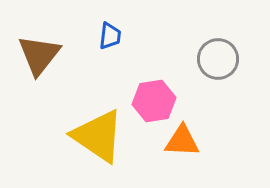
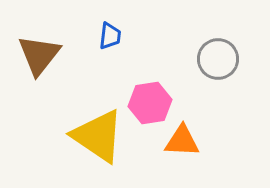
pink hexagon: moved 4 px left, 2 px down
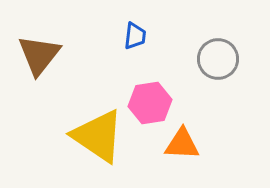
blue trapezoid: moved 25 px right
orange triangle: moved 3 px down
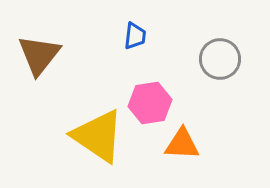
gray circle: moved 2 px right
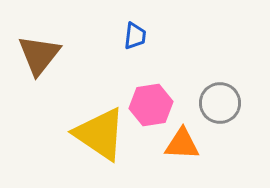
gray circle: moved 44 px down
pink hexagon: moved 1 px right, 2 px down
yellow triangle: moved 2 px right, 2 px up
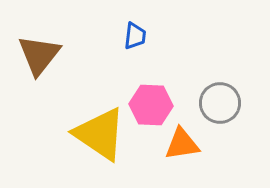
pink hexagon: rotated 12 degrees clockwise
orange triangle: rotated 12 degrees counterclockwise
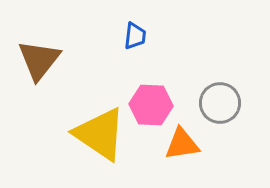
brown triangle: moved 5 px down
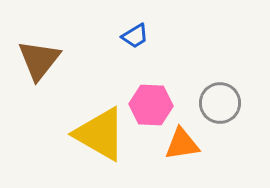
blue trapezoid: rotated 52 degrees clockwise
yellow triangle: rotated 4 degrees counterclockwise
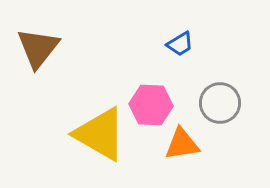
blue trapezoid: moved 45 px right, 8 px down
brown triangle: moved 1 px left, 12 px up
